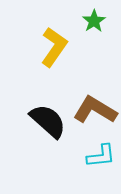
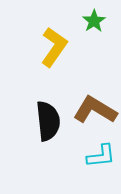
black semicircle: rotated 42 degrees clockwise
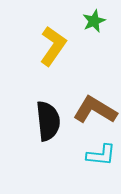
green star: rotated 10 degrees clockwise
yellow L-shape: moved 1 px left, 1 px up
cyan L-shape: moved 1 px up; rotated 12 degrees clockwise
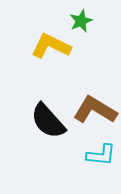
green star: moved 13 px left
yellow L-shape: moved 2 px left; rotated 99 degrees counterclockwise
black semicircle: rotated 144 degrees clockwise
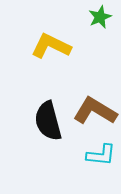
green star: moved 19 px right, 4 px up
brown L-shape: moved 1 px down
black semicircle: rotated 27 degrees clockwise
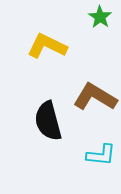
green star: rotated 15 degrees counterclockwise
yellow L-shape: moved 4 px left
brown L-shape: moved 14 px up
